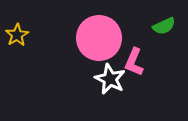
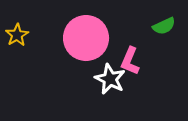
pink circle: moved 13 px left
pink L-shape: moved 4 px left, 1 px up
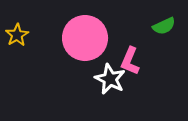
pink circle: moved 1 px left
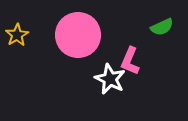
green semicircle: moved 2 px left, 1 px down
pink circle: moved 7 px left, 3 px up
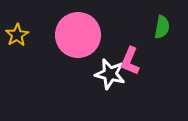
green semicircle: rotated 55 degrees counterclockwise
white star: moved 5 px up; rotated 12 degrees counterclockwise
